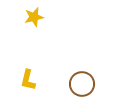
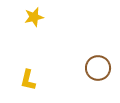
brown circle: moved 16 px right, 16 px up
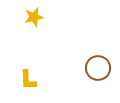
yellow L-shape: rotated 15 degrees counterclockwise
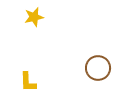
yellow L-shape: moved 2 px down
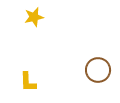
brown circle: moved 2 px down
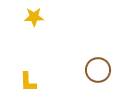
yellow star: rotated 12 degrees clockwise
